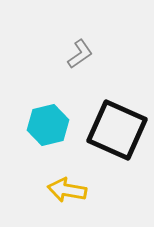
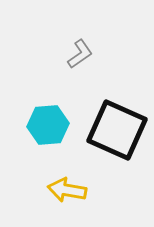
cyan hexagon: rotated 9 degrees clockwise
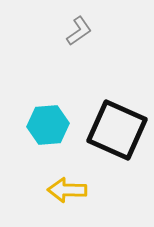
gray L-shape: moved 1 px left, 23 px up
yellow arrow: rotated 9 degrees counterclockwise
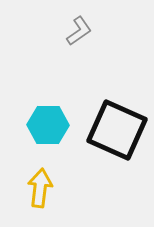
cyan hexagon: rotated 6 degrees clockwise
yellow arrow: moved 27 px left, 2 px up; rotated 96 degrees clockwise
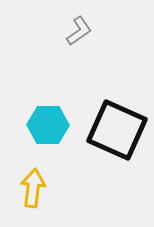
yellow arrow: moved 7 px left
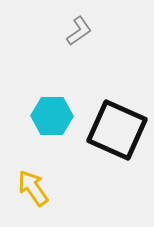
cyan hexagon: moved 4 px right, 9 px up
yellow arrow: rotated 42 degrees counterclockwise
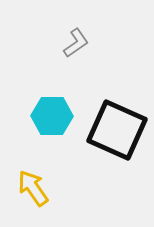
gray L-shape: moved 3 px left, 12 px down
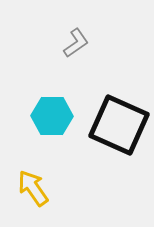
black square: moved 2 px right, 5 px up
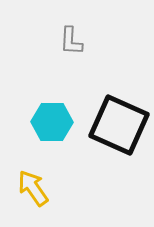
gray L-shape: moved 5 px left, 2 px up; rotated 128 degrees clockwise
cyan hexagon: moved 6 px down
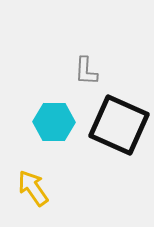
gray L-shape: moved 15 px right, 30 px down
cyan hexagon: moved 2 px right
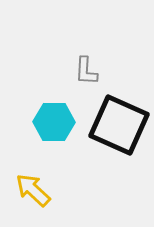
yellow arrow: moved 2 px down; rotated 12 degrees counterclockwise
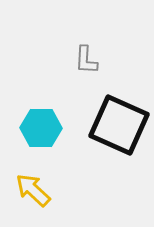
gray L-shape: moved 11 px up
cyan hexagon: moved 13 px left, 6 px down
